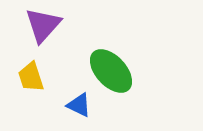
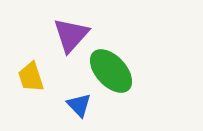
purple triangle: moved 28 px right, 10 px down
blue triangle: rotated 20 degrees clockwise
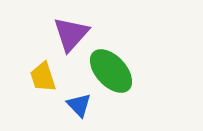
purple triangle: moved 1 px up
yellow trapezoid: moved 12 px right
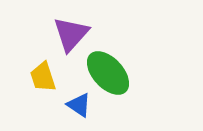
green ellipse: moved 3 px left, 2 px down
blue triangle: rotated 12 degrees counterclockwise
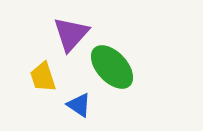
green ellipse: moved 4 px right, 6 px up
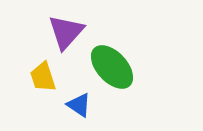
purple triangle: moved 5 px left, 2 px up
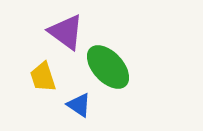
purple triangle: rotated 36 degrees counterclockwise
green ellipse: moved 4 px left
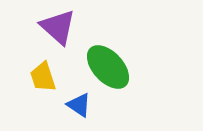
purple triangle: moved 8 px left, 5 px up; rotated 6 degrees clockwise
